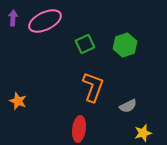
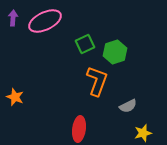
green hexagon: moved 10 px left, 7 px down
orange L-shape: moved 4 px right, 6 px up
orange star: moved 3 px left, 4 px up
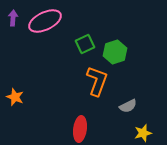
red ellipse: moved 1 px right
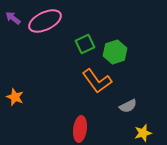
purple arrow: rotated 56 degrees counterclockwise
orange L-shape: rotated 124 degrees clockwise
